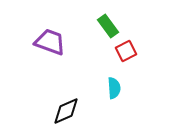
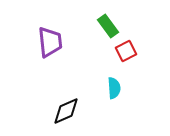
purple trapezoid: rotated 64 degrees clockwise
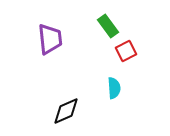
purple trapezoid: moved 3 px up
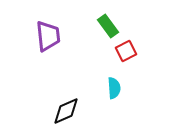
purple trapezoid: moved 2 px left, 3 px up
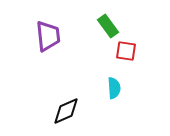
red square: rotated 35 degrees clockwise
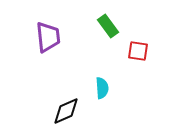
purple trapezoid: moved 1 px down
red square: moved 12 px right
cyan semicircle: moved 12 px left
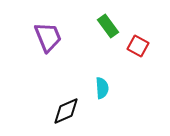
purple trapezoid: rotated 16 degrees counterclockwise
red square: moved 5 px up; rotated 20 degrees clockwise
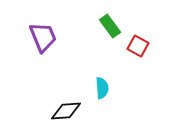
green rectangle: moved 2 px right
purple trapezoid: moved 5 px left
black diamond: rotated 20 degrees clockwise
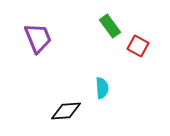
purple trapezoid: moved 5 px left, 1 px down
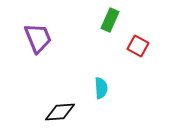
green rectangle: moved 6 px up; rotated 60 degrees clockwise
cyan semicircle: moved 1 px left
black diamond: moved 6 px left, 1 px down
